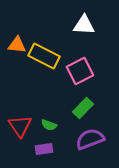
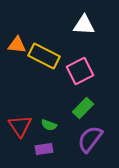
purple semicircle: rotated 32 degrees counterclockwise
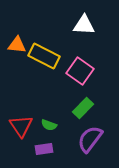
pink square: rotated 28 degrees counterclockwise
red triangle: moved 1 px right
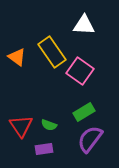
orange triangle: moved 12 px down; rotated 30 degrees clockwise
yellow rectangle: moved 8 px right, 4 px up; rotated 28 degrees clockwise
green rectangle: moved 1 px right, 4 px down; rotated 15 degrees clockwise
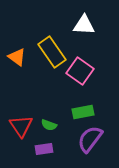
green rectangle: moved 1 px left; rotated 20 degrees clockwise
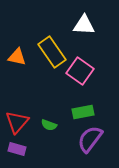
orange triangle: rotated 24 degrees counterclockwise
red triangle: moved 4 px left, 4 px up; rotated 15 degrees clockwise
purple rectangle: moved 27 px left; rotated 24 degrees clockwise
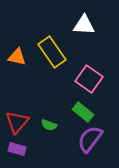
pink square: moved 9 px right, 8 px down
green rectangle: rotated 50 degrees clockwise
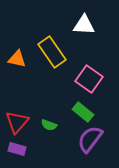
orange triangle: moved 2 px down
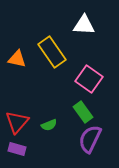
green rectangle: rotated 15 degrees clockwise
green semicircle: rotated 42 degrees counterclockwise
purple semicircle: rotated 12 degrees counterclockwise
